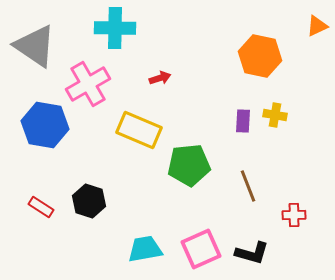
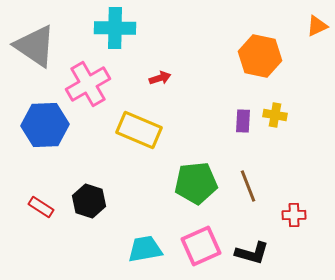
blue hexagon: rotated 12 degrees counterclockwise
green pentagon: moved 7 px right, 18 px down
pink square: moved 3 px up
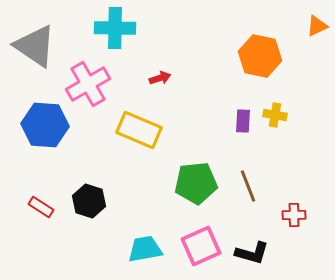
blue hexagon: rotated 6 degrees clockwise
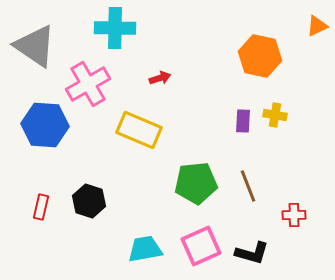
red rectangle: rotated 70 degrees clockwise
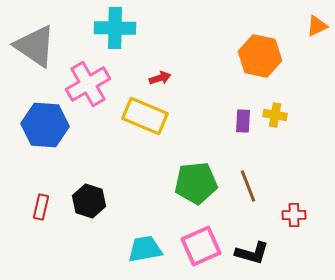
yellow rectangle: moved 6 px right, 14 px up
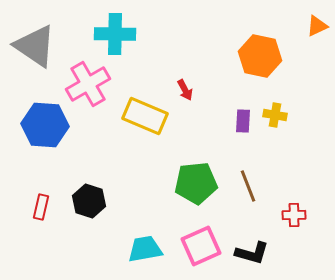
cyan cross: moved 6 px down
red arrow: moved 25 px right, 12 px down; rotated 80 degrees clockwise
